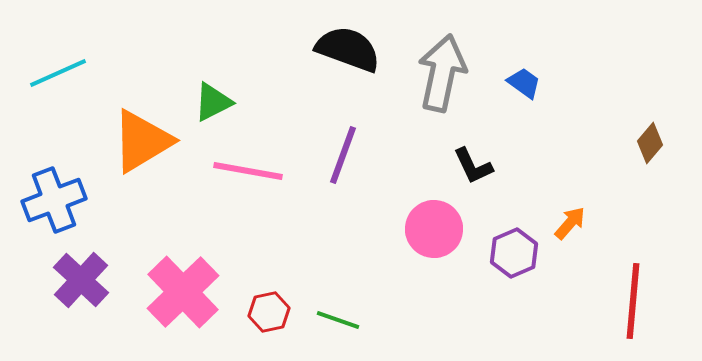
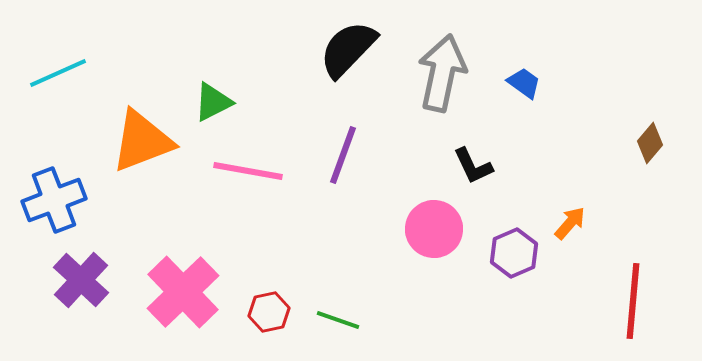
black semicircle: rotated 66 degrees counterclockwise
orange triangle: rotated 10 degrees clockwise
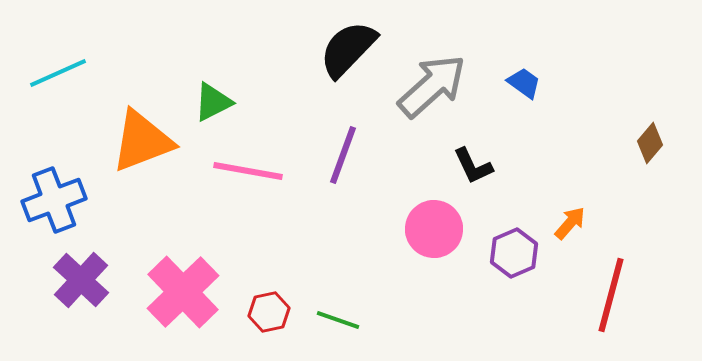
gray arrow: moved 10 px left, 13 px down; rotated 36 degrees clockwise
red line: moved 22 px left, 6 px up; rotated 10 degrees clockwise
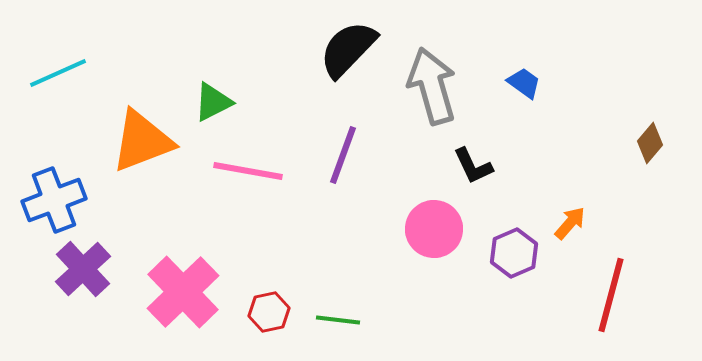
gray arrow: rotated 64 degrees counterclockwise
purple cross: moved 2 px right, 11 px up; rotated 4 degrees clockwise
green line: rotated 12 degrees counterclockwise
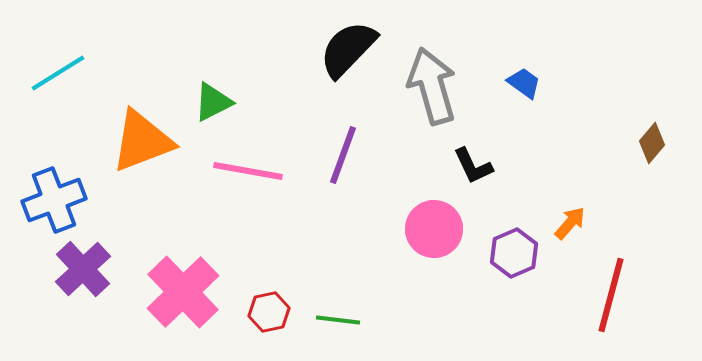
cyan line: rotated 8 degrees counterclockwise
brown diamond: moved 2 px right
